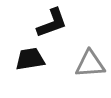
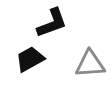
black trapezoid: rotated 20 degrees counterclockwise
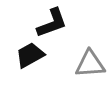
black trapezoid: moved 4 px up
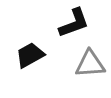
black L-shape: moved 22 px right
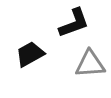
black trapezoid: moved 1 px up
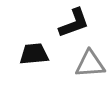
black trapezoid: moved 4 px right; rotated 24 degrees clockwise
